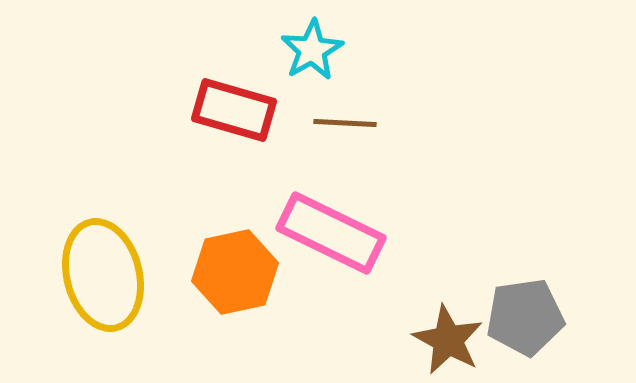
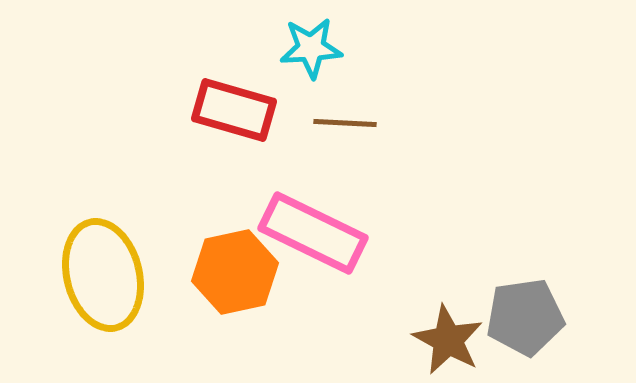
cyan star: moved 1 px left, 2 px up; rotated 26 degrees clockwise
pink rectangle: moved 18 px left
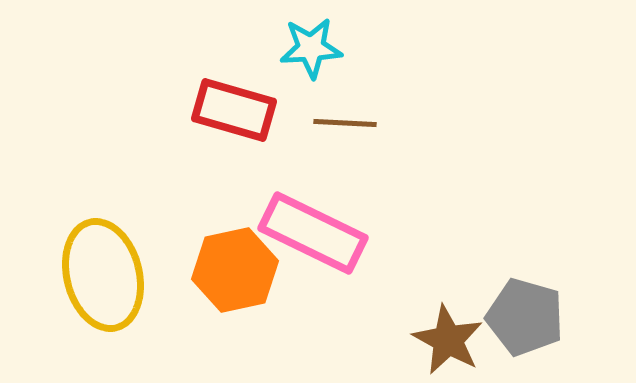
orange hexagon: moved 2 px up
gray pentagon: rotated 24 degrees clockwise
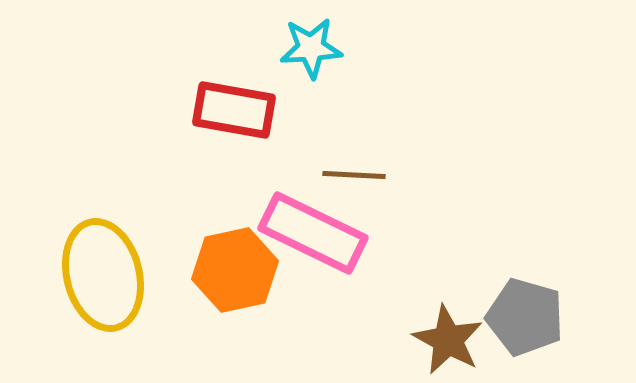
red rectangle: rotated 6 degrees counterclockwise
brown line: moved 9 px right, 52 px down
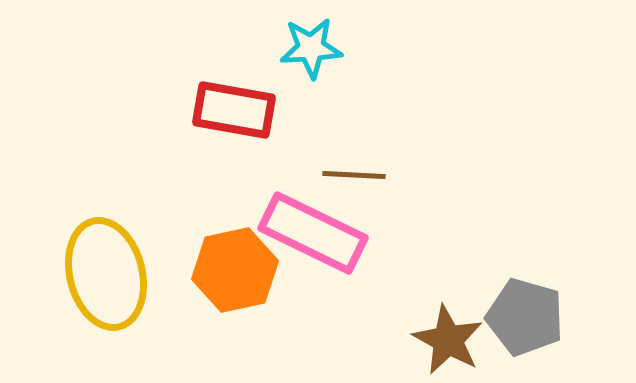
yellow ellipse: moved 3 px right, 1 px up
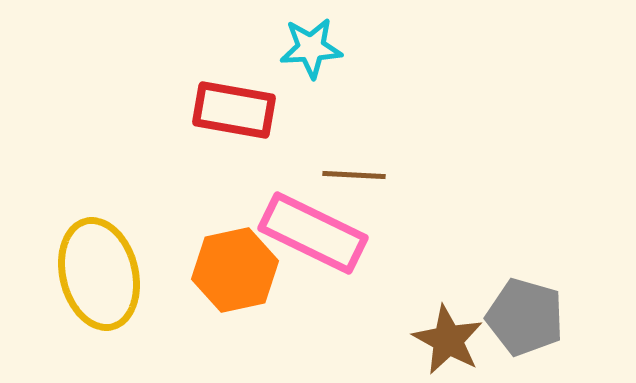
yellow ellipse: moved 7 px left
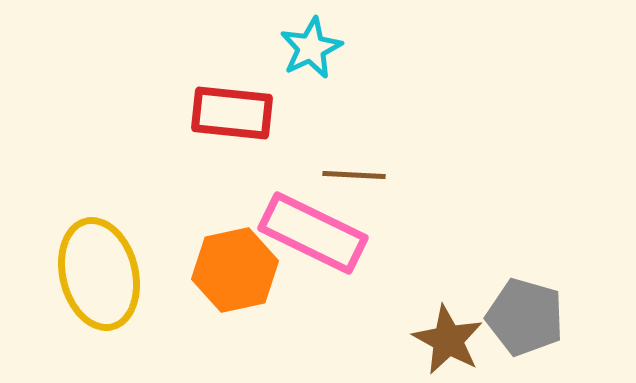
cyan star: rotated 22 degrees counterclockwise
red rectangle: moved 2 px left, 3 px down; rotated 4 degrees counterclockwise
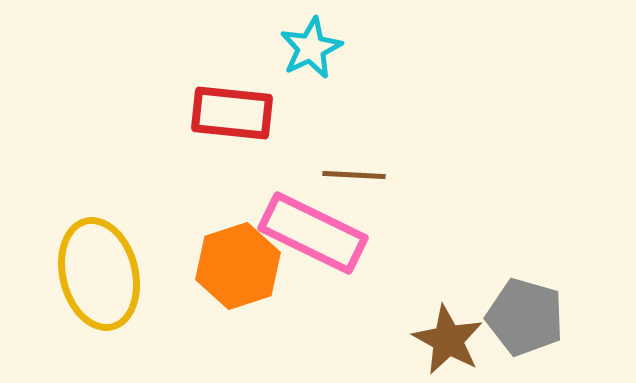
orange hexagon: moved 3 px right, 4 px up; rotated 6 degrees counterclockwise
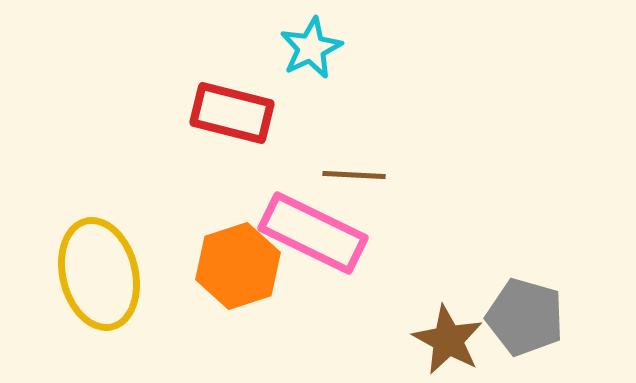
red rectangle: rotated 8 degrees clockwise
